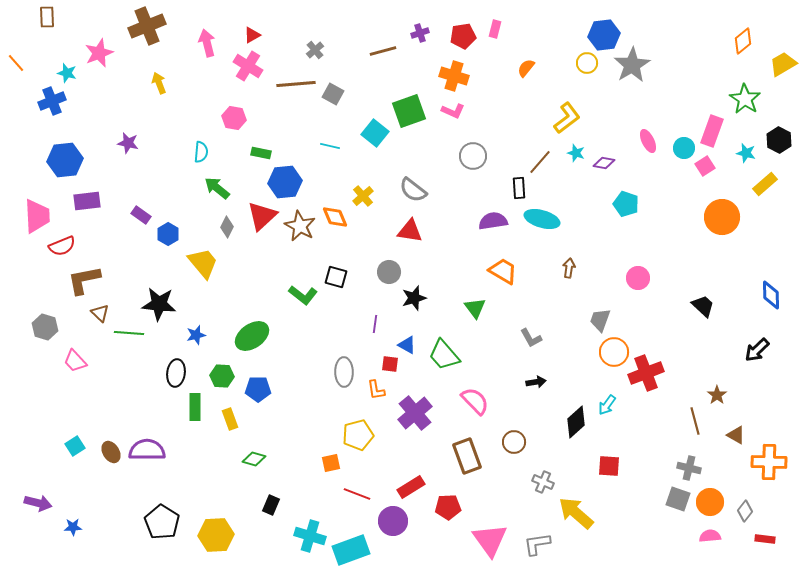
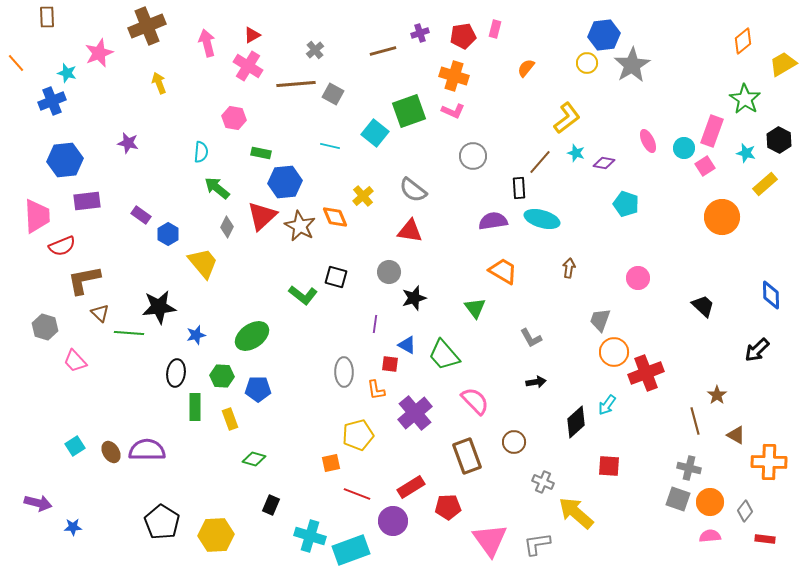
black star at (159, 304): moved 3 px down; rotated 12 degrees counterclockwise
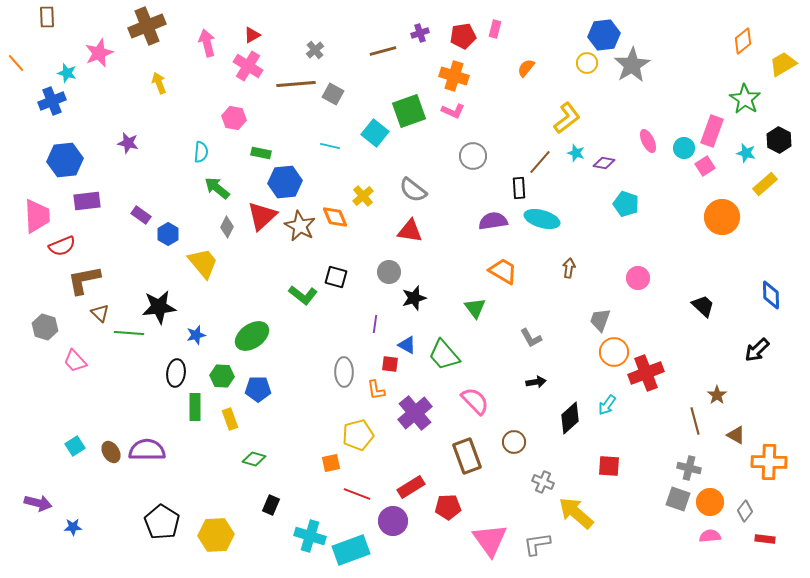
black diamond at (576, 422): moved 6 px left, 4 px up
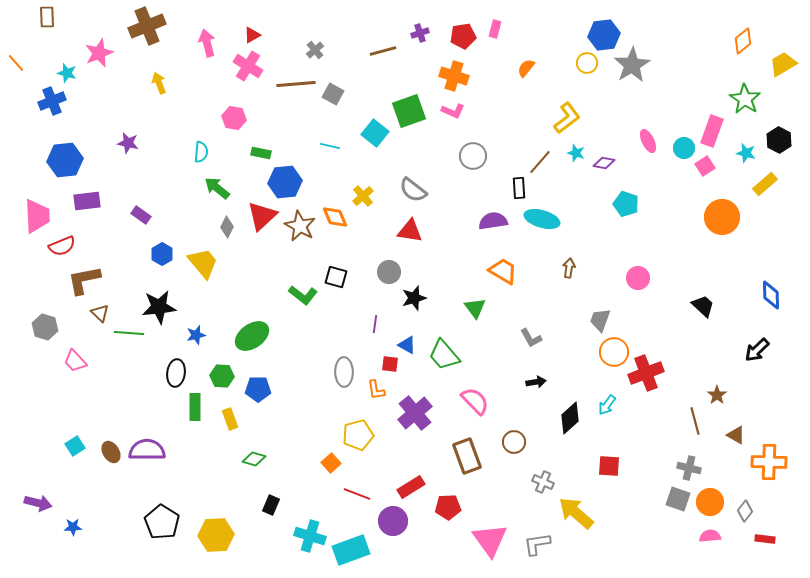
blue hexagon at (168, 234): moved 6 px left, 20 px down
orange square at (331, 463): rotated 30 degrees counterclockwise
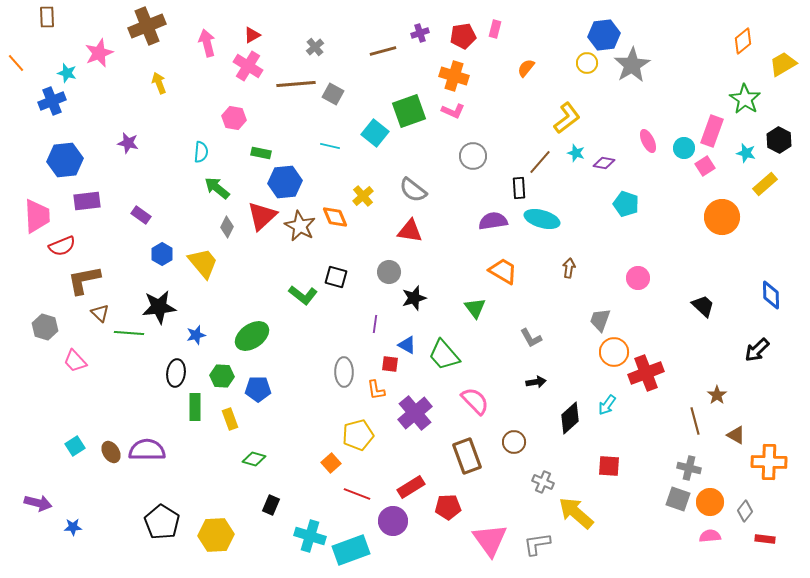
gray cross at (315, 50): moved 3 px up
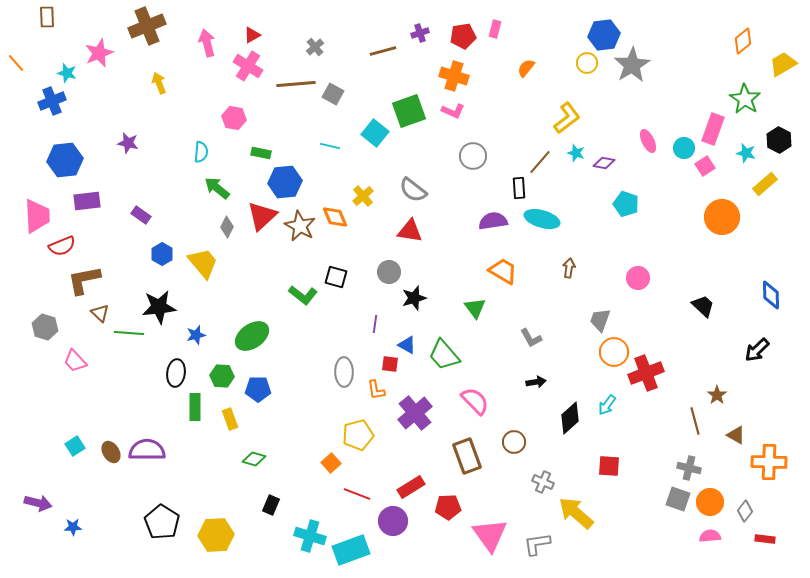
pink rectangle at (712, 131): moved 1 px right, 2 px up
pink triangle at (490, 540): moved 5 px up
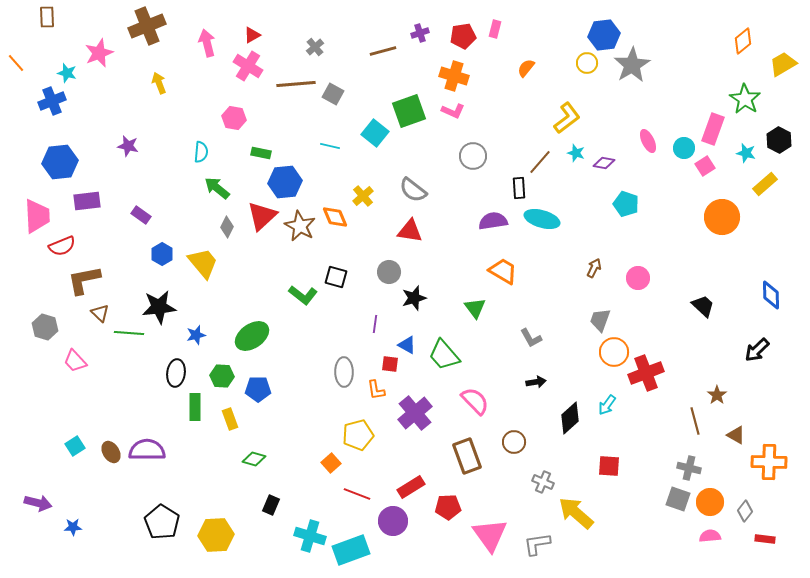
purple star at (128, 143): moved 3 px down
blue hexagon at (65, 160): moved 5 px left, 2 px down
brown arrow at (569, 268): moved 25 px right; rotated 18 degrees clockwise
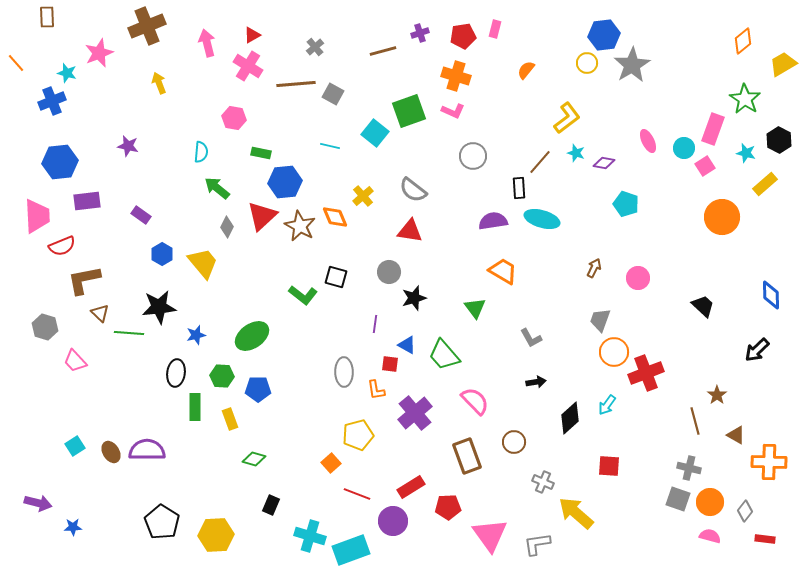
orange semicircle at (526, 68): moved 2 px down
orange cross at (454, 76): moved 2 px right
pink semicircle at (710, 536): rotated 20 degrees clockwise
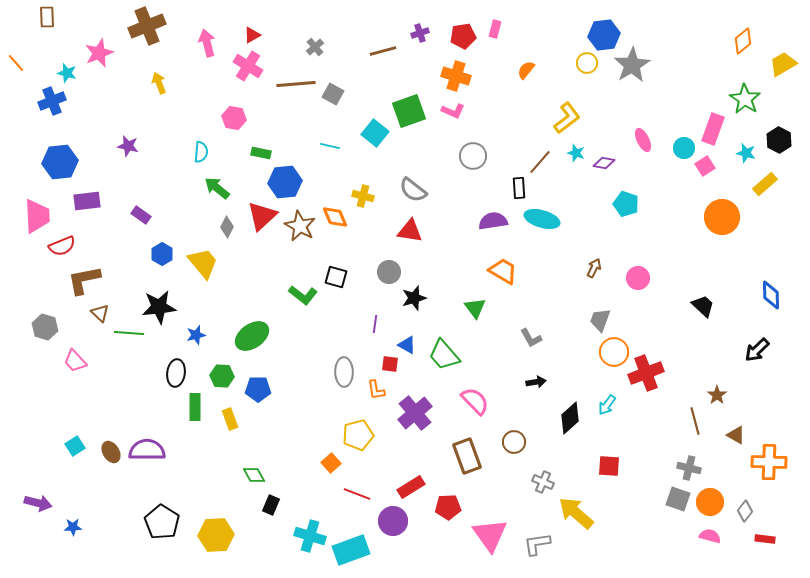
pink ellipse at (648, 141): moved 5 px left, 1 px up
yellow cross at (363, 196): rotated 35 degrees counterclockwise
green diamond at (254, 459): moved 16 px down; rotated 45 degrees clockwise
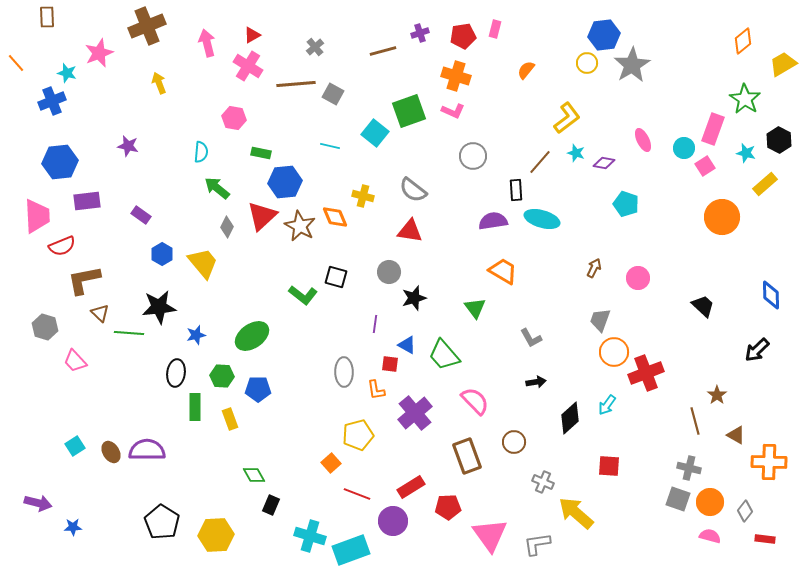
black rectangle at (519, 188): moved 3 px left, 2 px down
